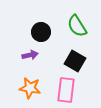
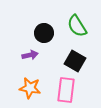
black circle: moved 3 px right, 1 px down
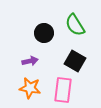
green semicircle: moved 2 px left, 1 px up
purple arrow: moved 6 px down
pink rectangle: moved 3 px left
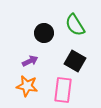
purple arrow: rotated 14 degrees counterclockwise
orange star: moved 3 px left, 2 px up
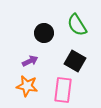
green semicircle: moved 2 px right
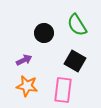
purple arrow: moved 6 px left, 1 px up
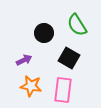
black square: moved 6 px left, 3 px up
orange star: moved 4 px right
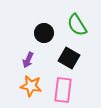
purple arrow: moved 4 px right; rotated 140 degrees clockwise
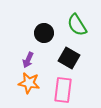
orange star: moved 2 px left, 3 px up
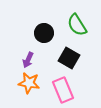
pink rectangle: rotated 30 degrees counterclockwise
